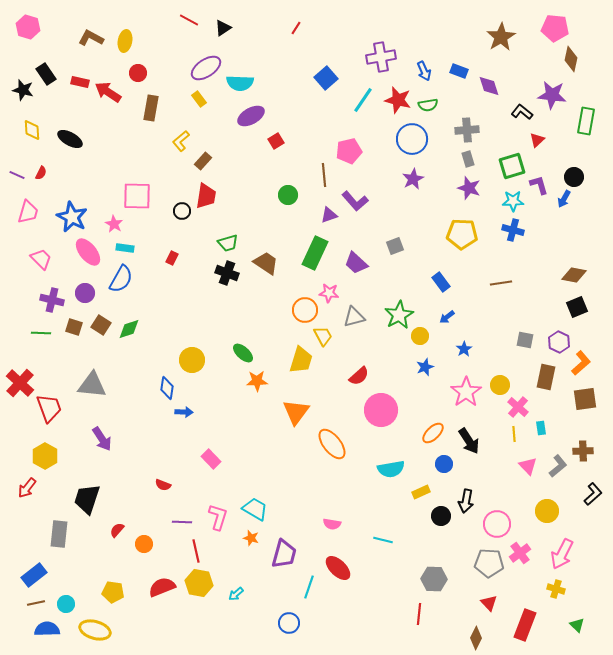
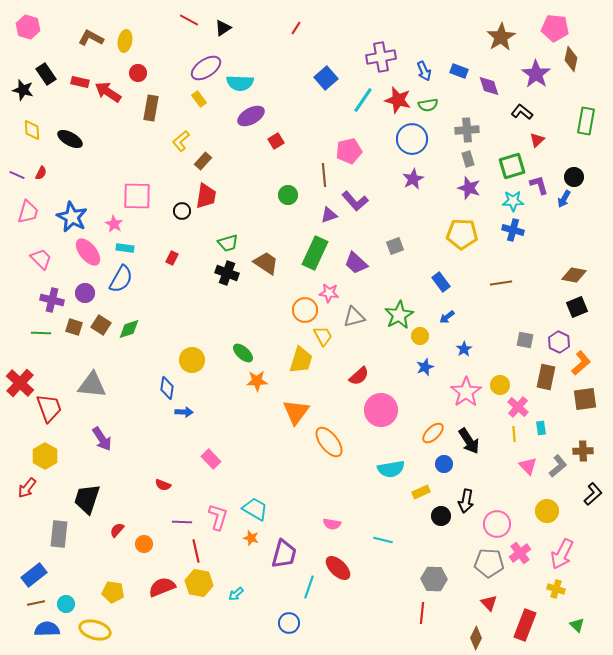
purple star at (552, 95): moved 16 px left, 21 px up; rotated 28 degrees clockwise
orange ellipse at (332, 444): moved 3 px left, 2 px up
red line at (419, 614): moved 3 px right, 1 px up
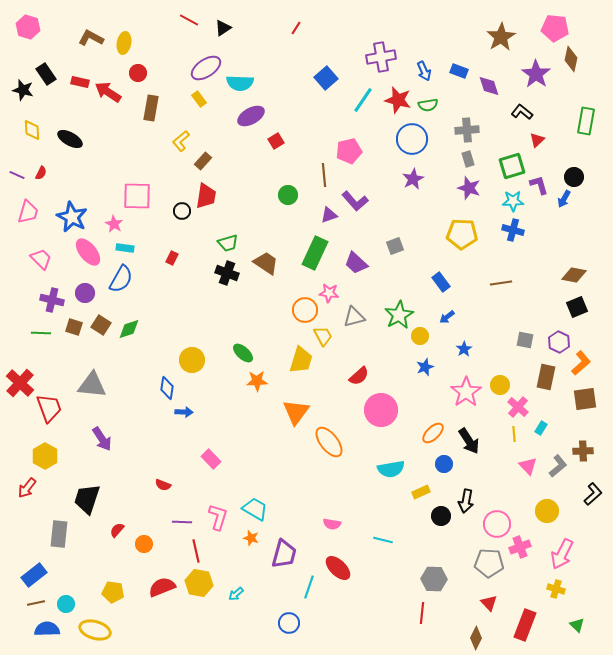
yellow ellipse at (125, 41): moved 1 px left, 2 px down
cyan rectangle at (541, 428): rotated 40 degrees clockwise
pink cross at (520, 553): moved 6 px up; rotated 15 degrees clockwise
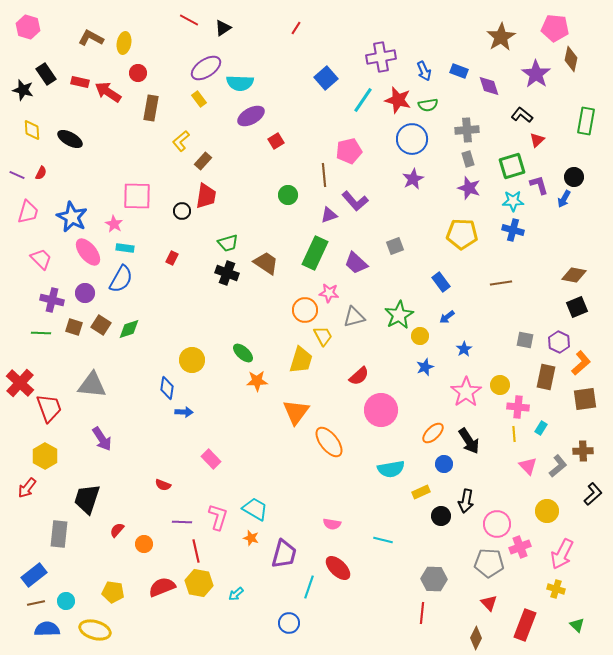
black L-shape at (522, 112): moved 3 px down
pink cross at (518, 407): rotated 35 degrees counterclockwise
cyan circle at (66, 604): moved 3 px up
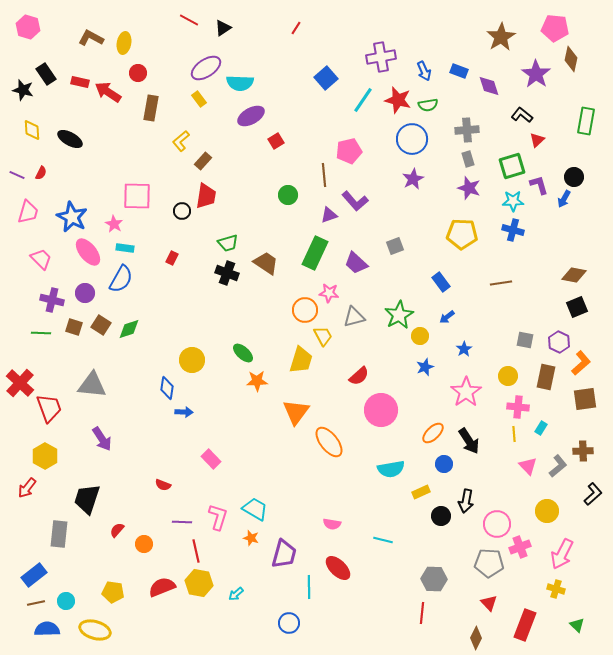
yellow circle at (500, 385): moved 8 px right, 9 px up
cyan line at (309, 587): rotated 20 degrees counterclockwise
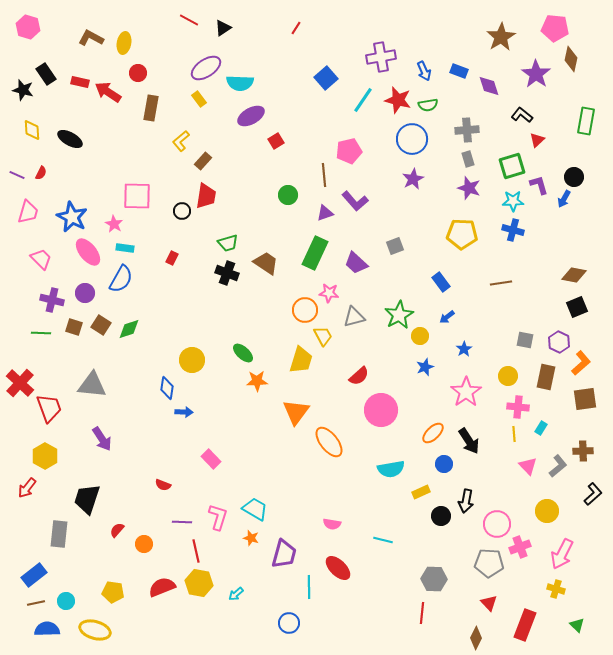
purple triangle at (329, 215): moved 4 px left, 2 px up
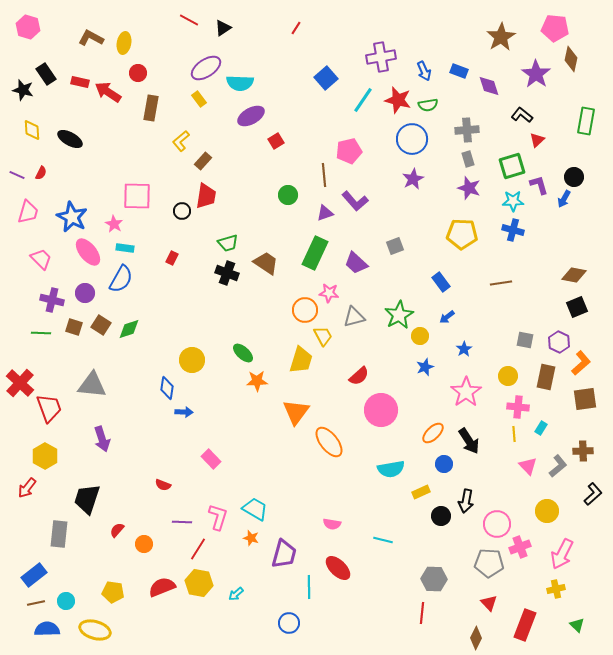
purple arrow at (102, 439): rotated 15 degrees clockwise
red line at (196, 551): moved 2 px right, 2 px up; rotated 45 degrees clockwise
yellow cross at (556, 589): rotated 30 degrees counterclockwise
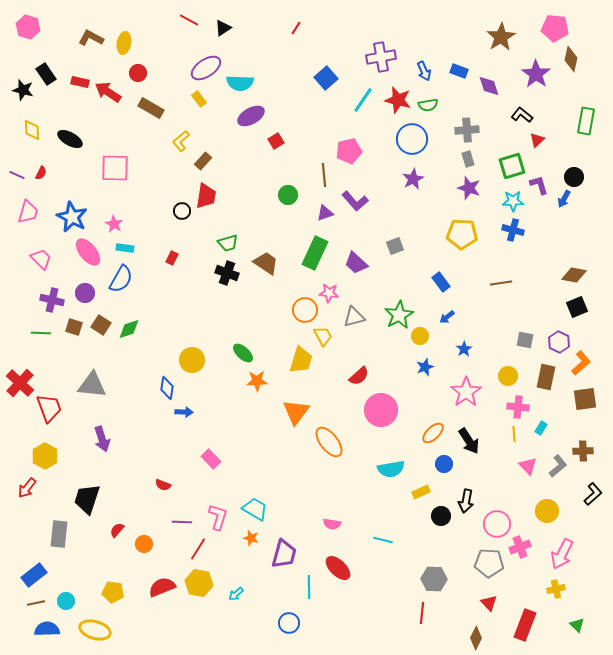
brown rectangle at (151, 108): rotated 70 degrees counterclockwise
pink square at (137, 196): moved 22 px left, 28 px up
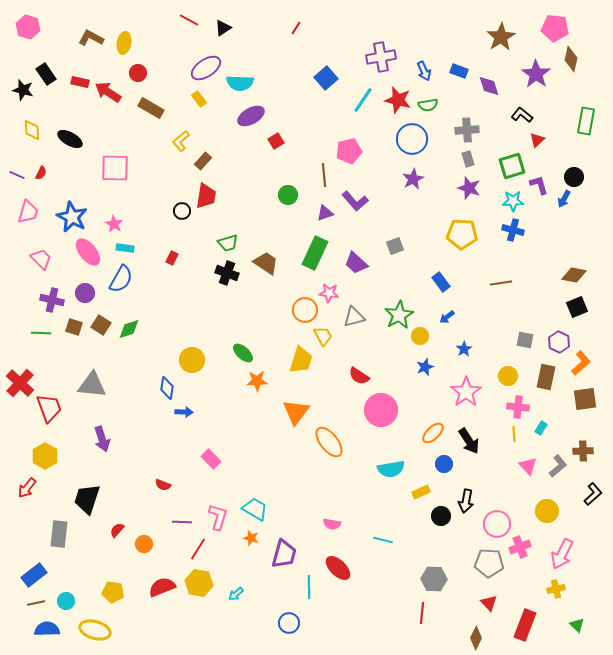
red semicircle at (359, 376): rotated 75 degrees clockwise
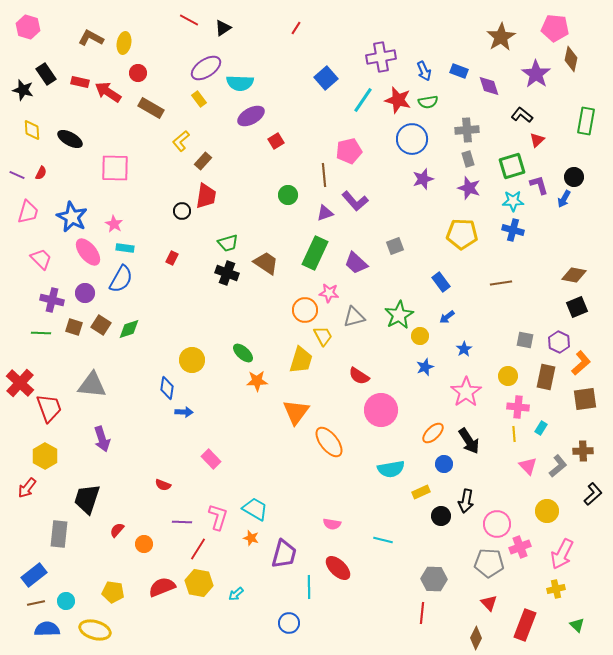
green semicircle at (428, 105): moved 3 px up
purple star at (413, 179): moved 10 px right; rotated 10 degrees clockwise
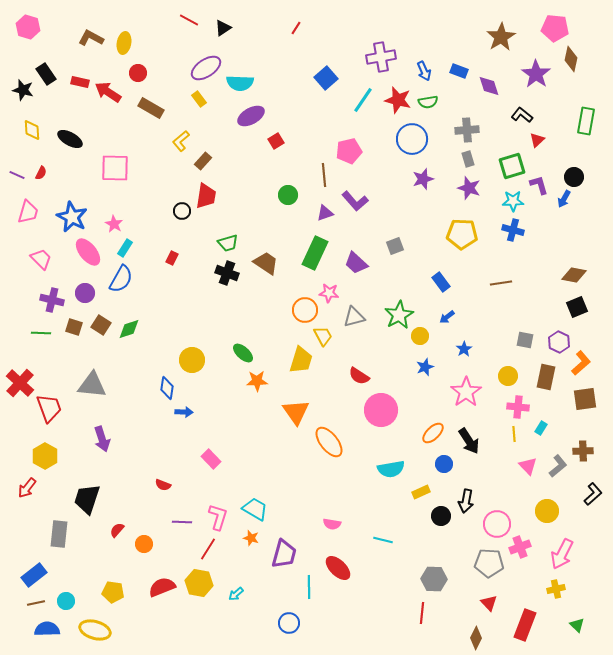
cyan rectangle at (125, 248): rotated 66 degrees counterclockwise
orange triangle at (296, 412): rotated 12 degrees counterclockwise
red line at (198, 549): moved 10 px right
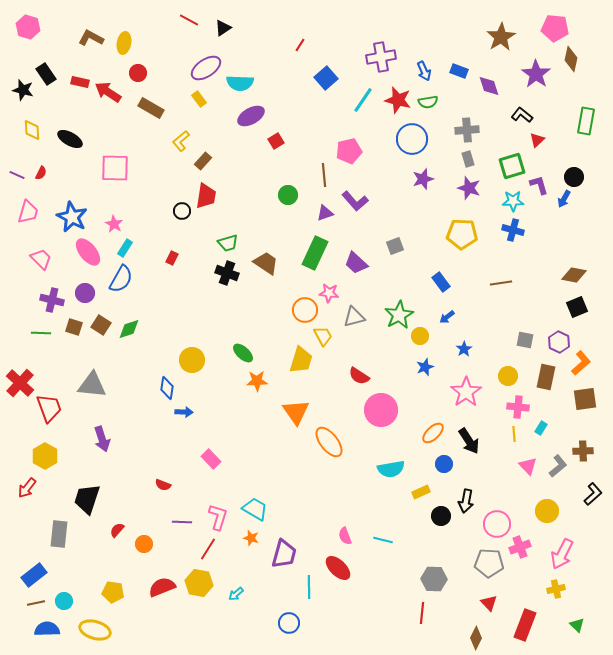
red line at (296, 28): moved 4 px right, 17 px down
pink semicircle at (332, 524): moved 13 px right, 12 px down; rotated 60 degrees clockwise
cyan circle at (66, 601): moved 2 px left
